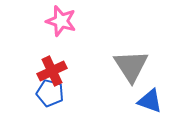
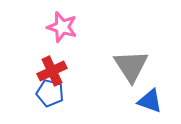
pink star: moved 1 px right, 6 px down
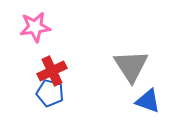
pink star: moved 27 px left; rotated 24 degrees counterclockwise
blue triangle: moved 2 px left
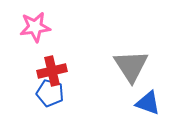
red cross: rotated 12 degrees clockwise
blue triangle: moved 2 px down
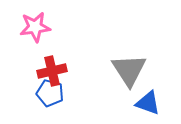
gray triangle: moved 2 px left, 4 px down
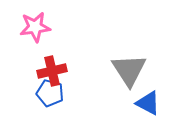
blue triangle: rotated 8 degrees clockwise
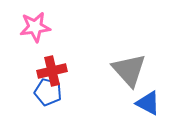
gray triangle: rotated 9 degrees counterclockwise
blue pentagon: moved 2 px left, 1 px up
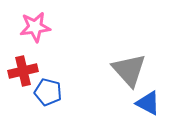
red cross: moved 29 px left
